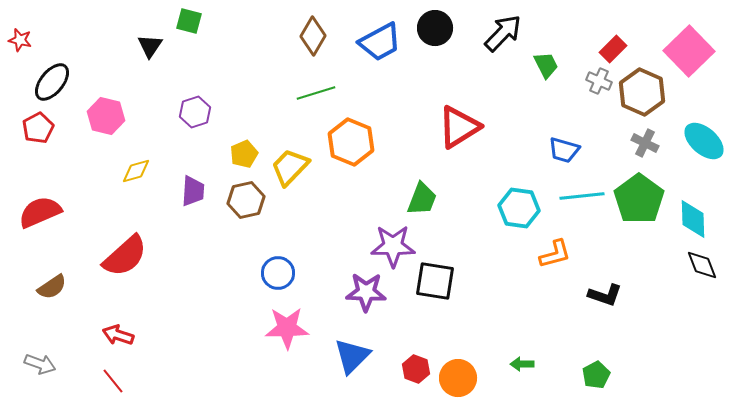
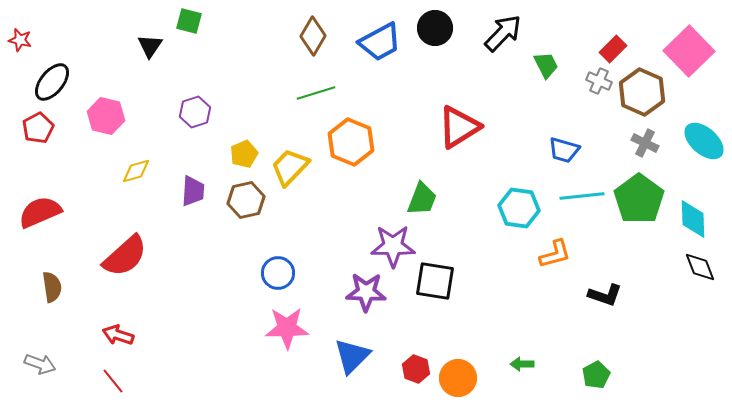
black diamond at (702, 265): moved 2 px left, 2 px down
brown semicircle at (52, 287): rotated 64 degrees counterclockwise
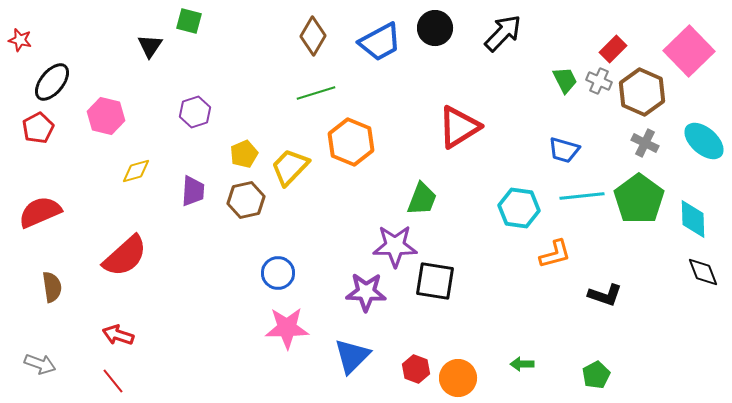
green trapezoid at (546, 65): moved 19 px right, 15 px down
purple star at (393, 246): moved 2 px right
black diamond at (700, 267): moved 3 px right, 5 px down
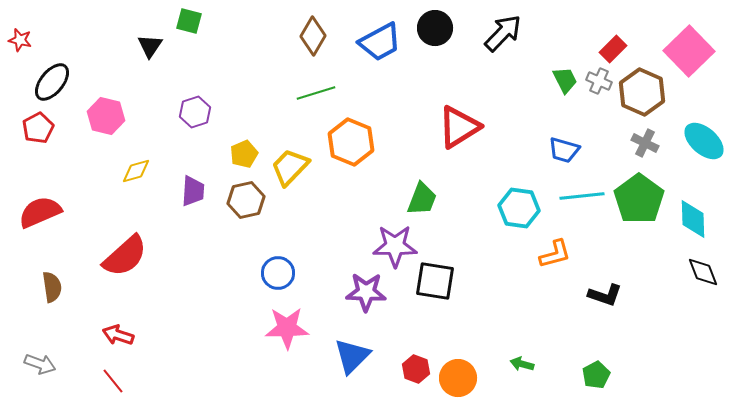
green arrow at (522, 364): rotated 15 degrees clockwise
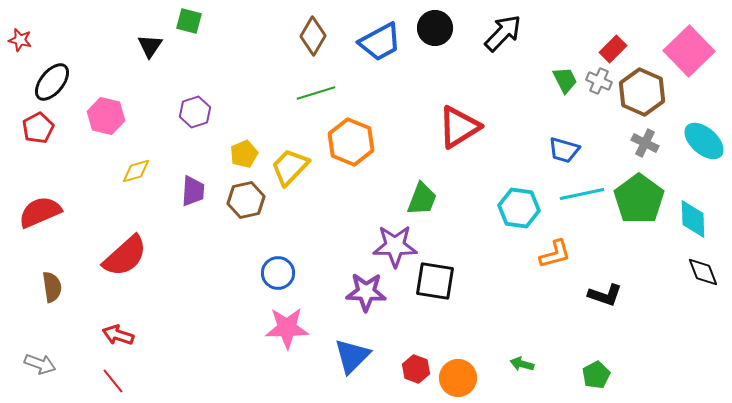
cyan line at (582, 196): moved 2 px up; rotated 6 degrees counterclockwise
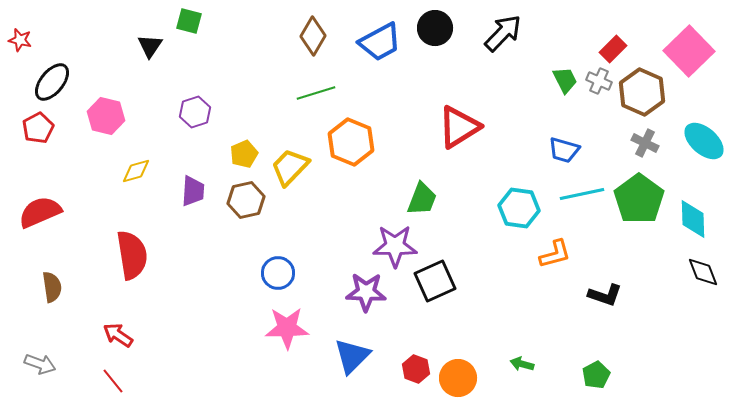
red semicircle at (125, 256): moved 7 px right, 1 px up; rotated 57 degrees counterclockwise
black square at (435, 281): rotated 33 degrees counterclockwise
red arrow at (118, 335): rotated 16 degrees clockwise
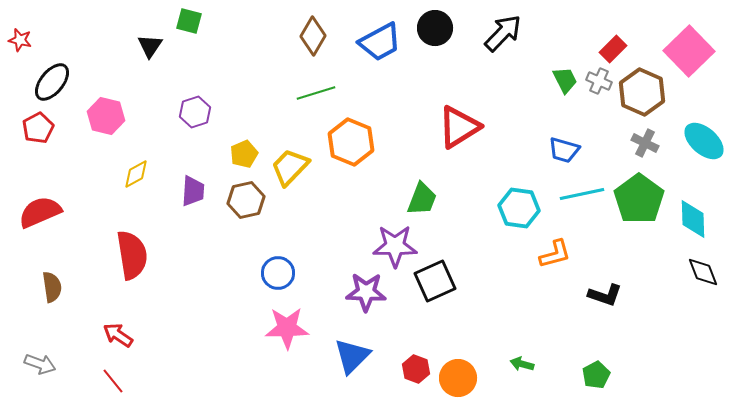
yellow diamond at (136, 171): moved 3 px down; rotated 12 degrees counterclockwise
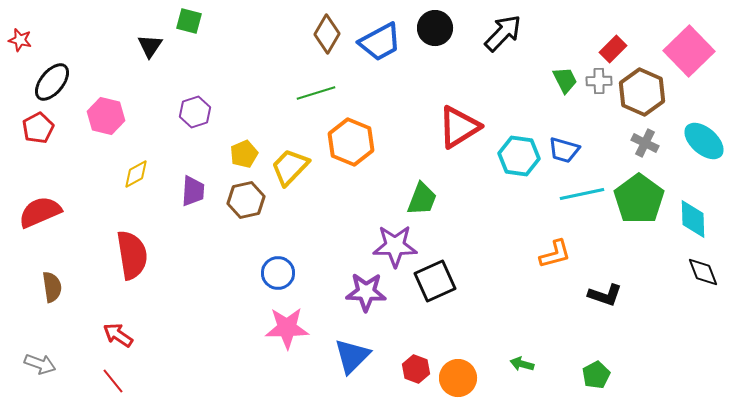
brown diamond at (313, 36): moved 14 px right, 2 px up
gray cross at (599, 81): rotated 25 degrees counterclockwise
cyan hexagon at (519, 208): moved 52 px up
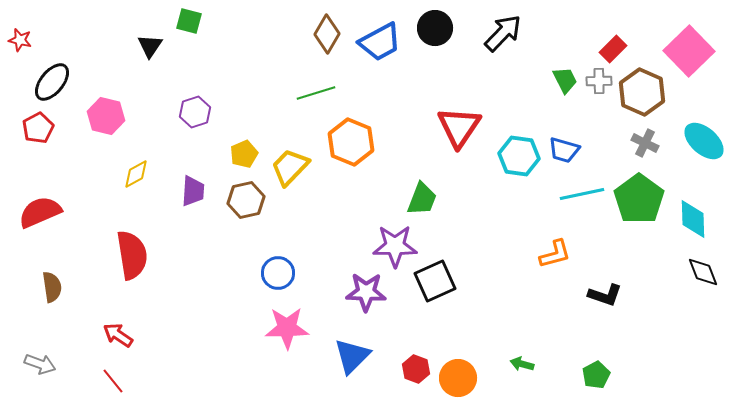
red triangle at (459, 127): rotated 24 degrees counterclockwise
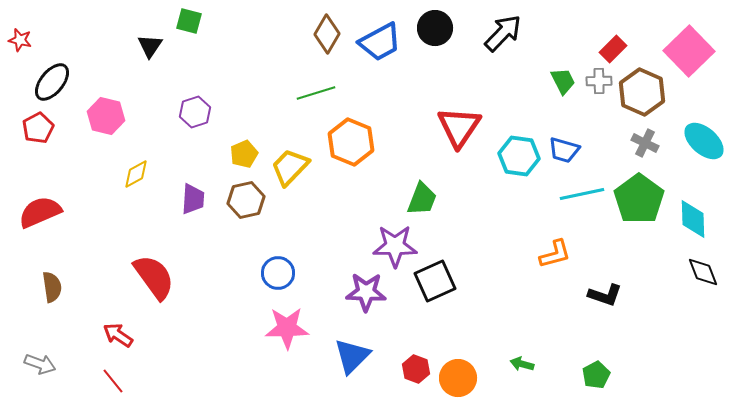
green trapezoid at (565, 80): moved 2 px left, 1 px down
purple trapezoid at (193, 191): moved 8 px down
red semicircle at (132, 255): moved 22 px right, 22 px down; rotated 27 degrees counterclockwise
